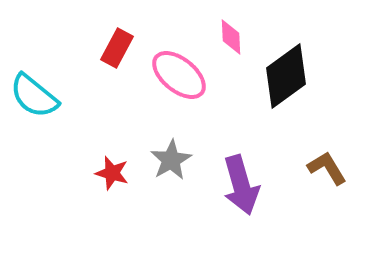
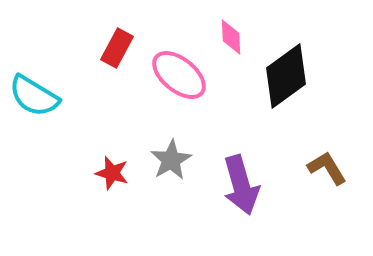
cyan semicircle: rotated 8 degrees counterclockwise
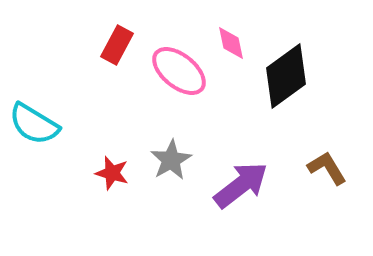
pink diamond: moved 6 px down; rotated 9 degrees counterclockwise
red rectangle: moved 3 px up
pink ellipse: moved 4 px up
cyan semicircle: moved 28 px down
purple arrow: rotated 112 degrees counterclockwise
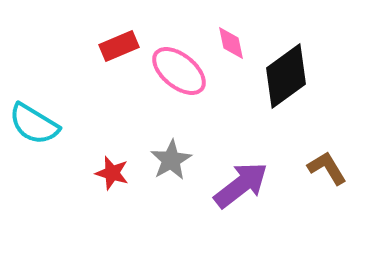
red rectangle: moved 2 px right, 1 px down; rotated 39 degrees clockwise
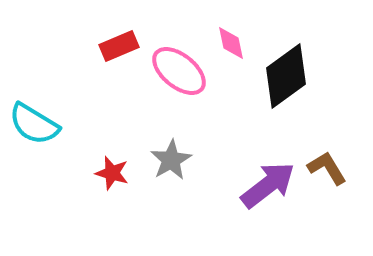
purple arrow: moved 27 px right
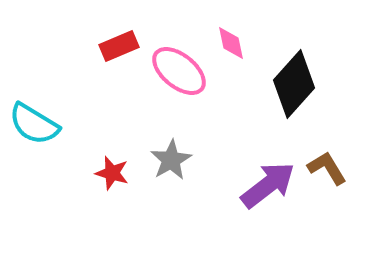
black diamond: moved 8 px right, 8 px down; rotated 12 degrees counterclockwise
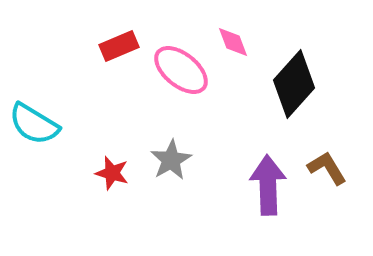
pink diamond: moved 2 px right, 1 px up; rotated 9 degrees counterclockwise
pink ellipse: moved 2 px right, 1 px up
purple arrow: rotated 54 degrees counterclockwise
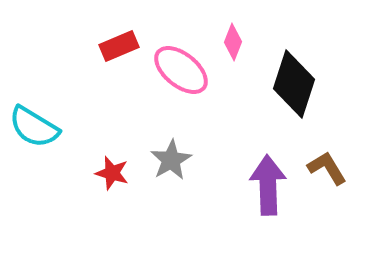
pink diamond: rotated 42 degrees clockwise
black diamond: rotated 24 degrees counterclockwise
cyan semicircle: moved 3 px down
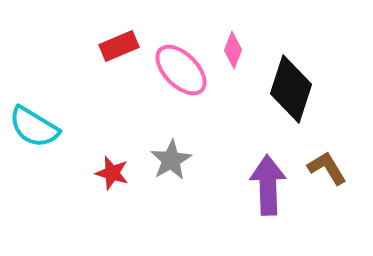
pink diamond: moved 8 px down
pink ellipse: rotated 6 degrees clockwise
black diamond: moved 3 px left, 5 px down
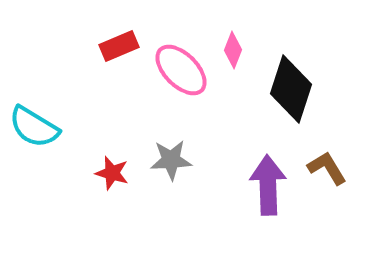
gray star: rotated 27 degrees clockwise
